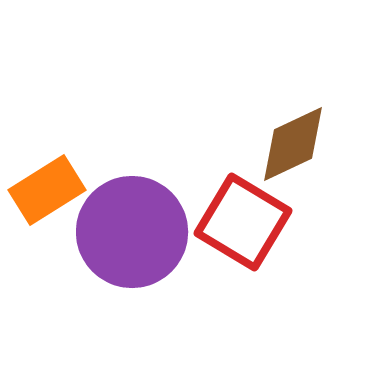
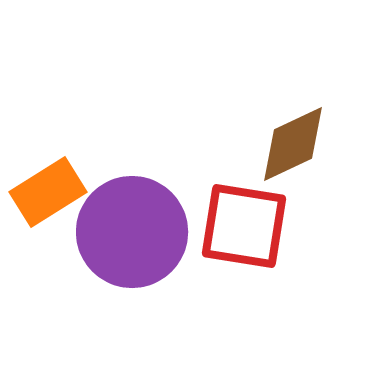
orange rectangle: moved 1 px right, 2 px down
red square: moved 1 px right, 4 px down; rotated 22 degrees counterclockwise
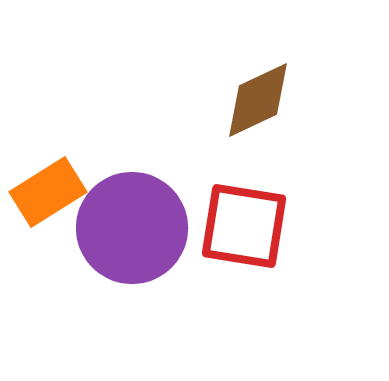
brown diamond: moved 35 px left, 44 px up
purple circle: moved 4 px up
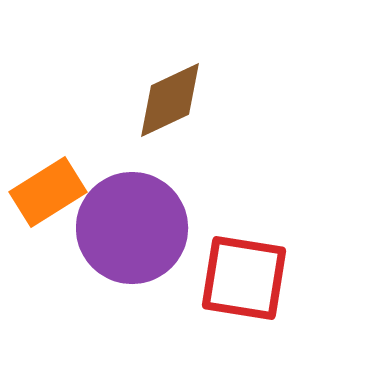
brown diamond: moved 88 px left
red square: moved 52 px down
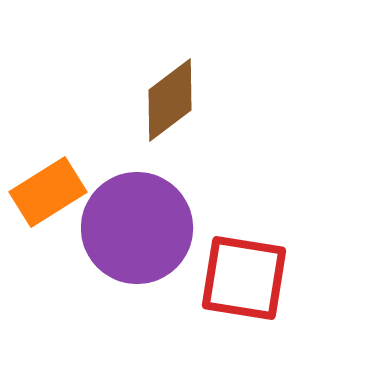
brown diamond: rotated 12 degrees counterclockwise
purple circle: moved 5 px right
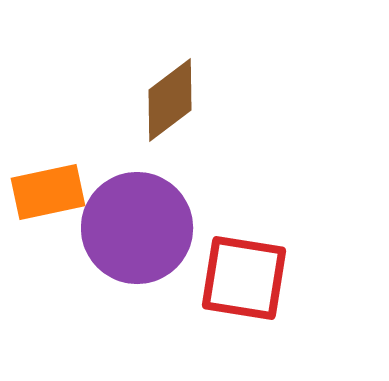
orange rectangle: rotated 20 degrees clockwise
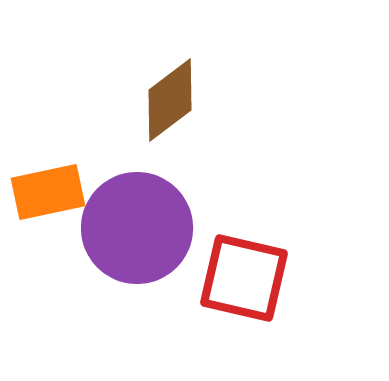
red square: rotated 4 degrees clockwise
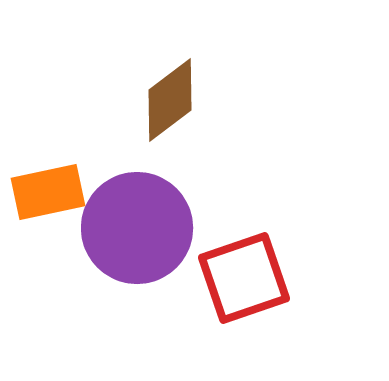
red square: rotated 32 degrees counterclockwise
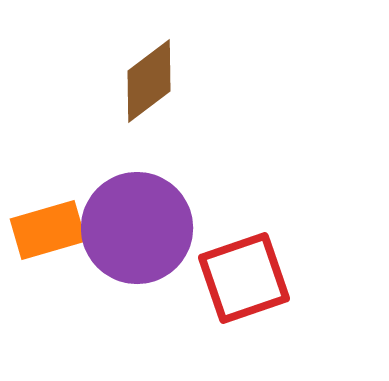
brown diamond: moved 21 px left, 19 px up
orange rectangle: moved 38 px down; rotated 4 degrees counterclockwise
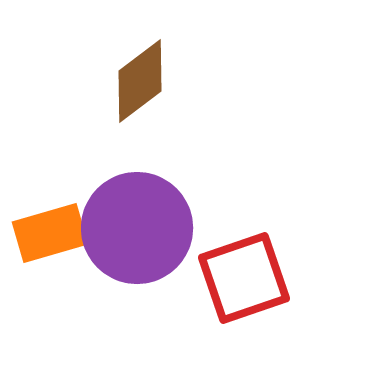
brown diamond: moved 9 px left
orange rectangle: moved 2 px right, 3 px down
